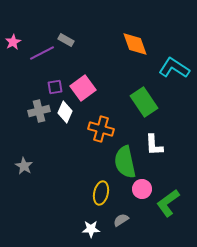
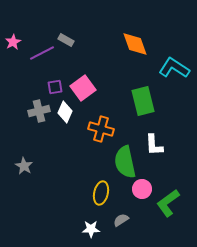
green rectangle: moved 1 px left, 1 px up; rotated 20 degrees clockwise
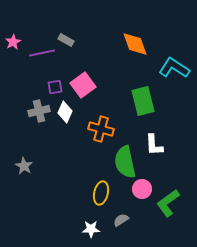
purple line: rotated 15 degrees clockwise
pink square: moved 3 px up
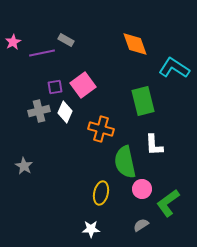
gray semicircle: moved 20 px right, 5 px down
